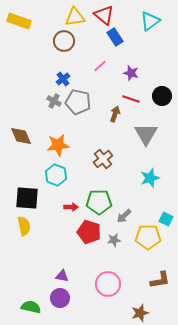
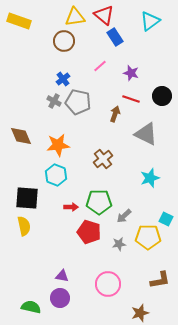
gray triangle: rotated 35 degrees counterclockwise
gray star: moved 5 px right, 4 px down
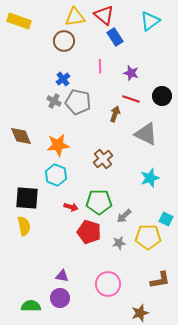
pink line: rotated 48 degrees counterclockwise
red arrow: rotated 16 degrees clockwise
gray star: moved 1 px up
green semicircle: moved 1 px up; rotated 12 degrees counterclockwise
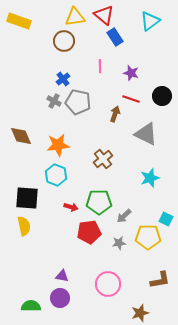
red pentagon: rotated 25 degrees counterclockwise
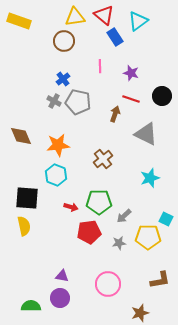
cyan triangle: moved 12 px left
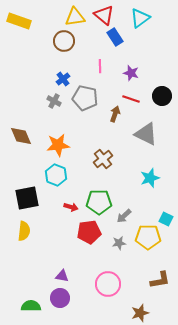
cyan triangle: moved 2 px right, 3 px up
gray pentagon: moved 7 px right, 4 px up
black square: rotated 15 degrees counterclockwise
yellow semicircle: moved 5 px down; rotated 18 degrees clockwise
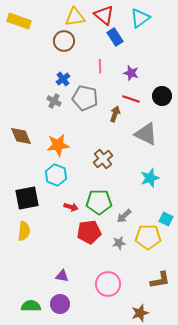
purple circle: moved 6 px down
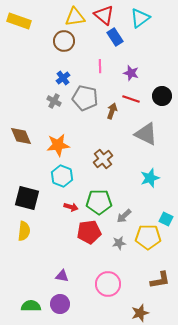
blue cross: moved 1 px up
brown arrow: moved 3 px left, 3 px up
cyan hexagon: moved 6 px right, 1 px down
black square: rotated 25 degrees clockwise
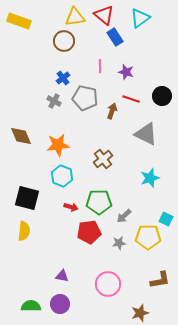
purple star: moved 5 px left, 1 px up
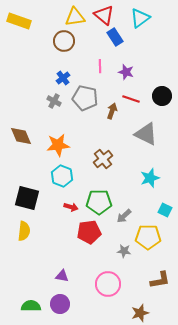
cyan square: moved 1 px left, 9 px up
gray star: moved 5 px right, 8 px down; rotated 16 degrees clockwise
